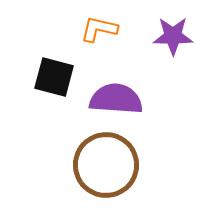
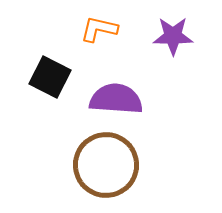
black square: moved 4 px left; rotated 12 degrees clockwise
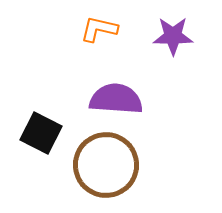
black square: moved 9 px left, 56 px down
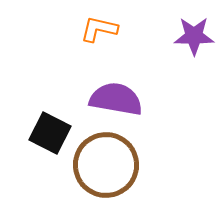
purple star: moved 21 px right
purple semicircle: rotated 6 degrees clockwise
black square: moved 9 px right
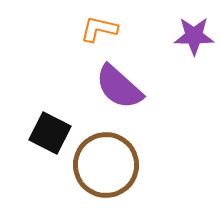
purple semicircle: moved 3 px right, 12 px up; rotated 148 degrees counterclockwise
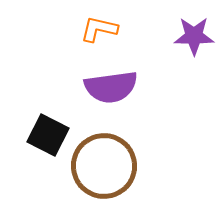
purple semicircle: moved 8 px left; rotated 50 degrees counterclockwise
black square: moved 2 px left, 2 px down
brown circle: moved 2 px left, 1 px down
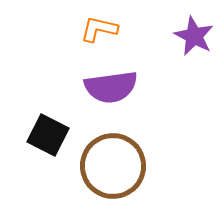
purple star: rotated 27 degrees clockwise
brown circle: moved 9 px right
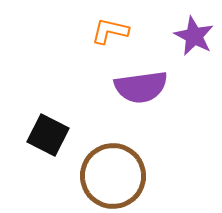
orange L-shape: moved 11 px right, 2 px down
purple semicircle: moved 30 px right
brown circle: moved 10 px down
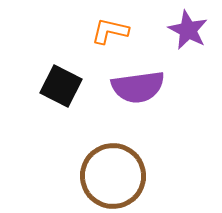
purple star: moved 6 px left, 6 px up
purple semicircle: moved 3 px left
black square: moved 13 px right, 49 px up
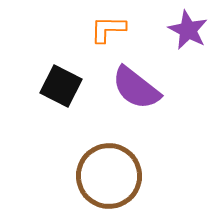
orange L-shape: moved 2 px left, 2 px up; rotated 12 degrees counterclockwise
purple semicircle: moved 2 px left, 1 px down; rotated 46 degrees clockwise
brown circle: moved 4 px left
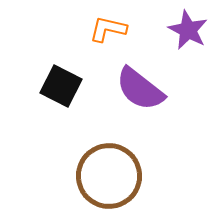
orange L-shape: rotated 12 degrees clockwise
purple semicircle: moved 4 px right, 1 px down
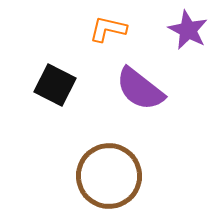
black square: moved 6 px left, 1 px up
